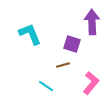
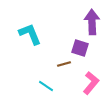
purple square: moved 8 px right, 4 px down
brown line: moved 1 px right, 1 px up
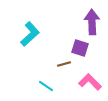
cyan L-shape: rotated 70 degrees clockwise
pink L-shape: moved 1 px left, 1 px up; rotated 85 degrees counterclockwise
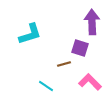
cyan L-shape: rotated 25 degrees clockwise
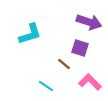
purple arrow: moved 3 px left; rotated 110 degrees clockwise
brown line: rotated 56 degrees clockwise
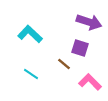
cyan L-shape: rotated 120 degrees counterclockwise
cyan line: moved 15 px left, 12 px up
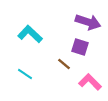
purple arrow: moved 1 px left
purple square: moved 1 px up
cyan line: moved 6 px left
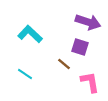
pink L-shape: rotated 35 degrees clockwise
